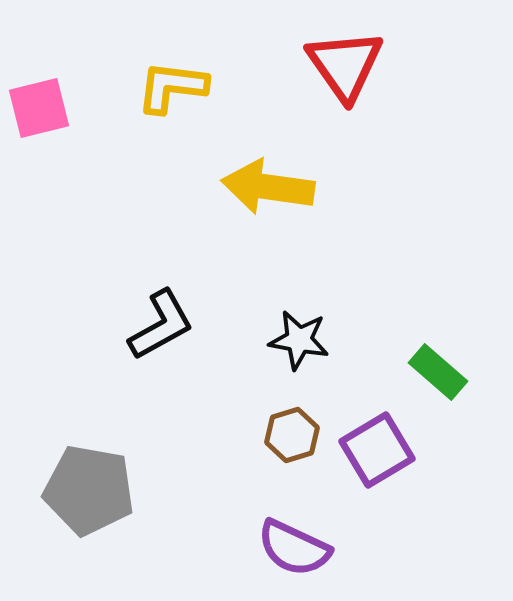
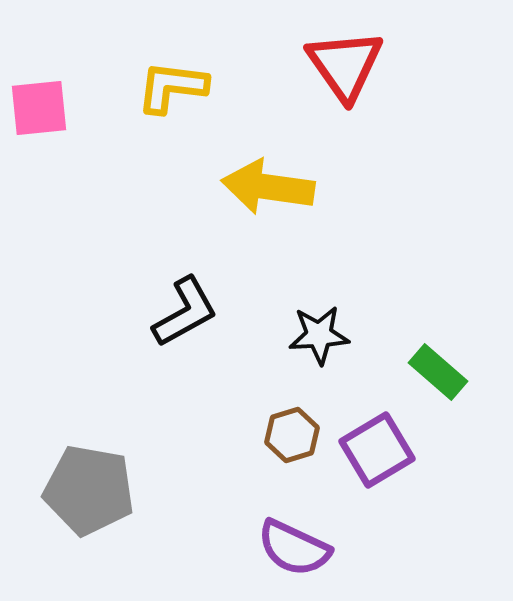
pink square: rotated 8 degrees clockwise
black L-shape: moved 24 px right, 13 px up
black star: moved 20 px right, 5 px up; rotated 14 degrees counterclockwise
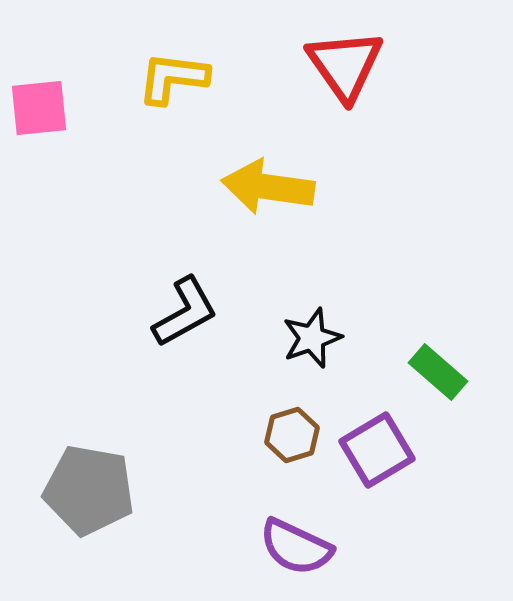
yellow L-shape: moved 1 px right, 9 px up
black star: moved 7 px left, 3 px down; rotated 16 degrees counterclockwise
purple semicircle: moved 2 px right, 1 px up
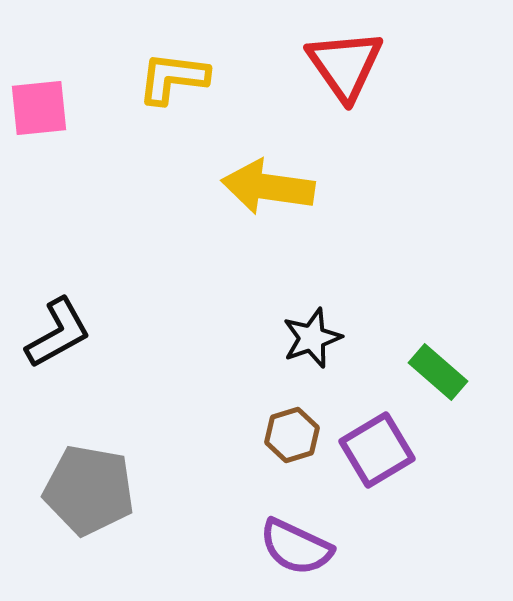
black L-shape: moved 127 px left, 21 px down
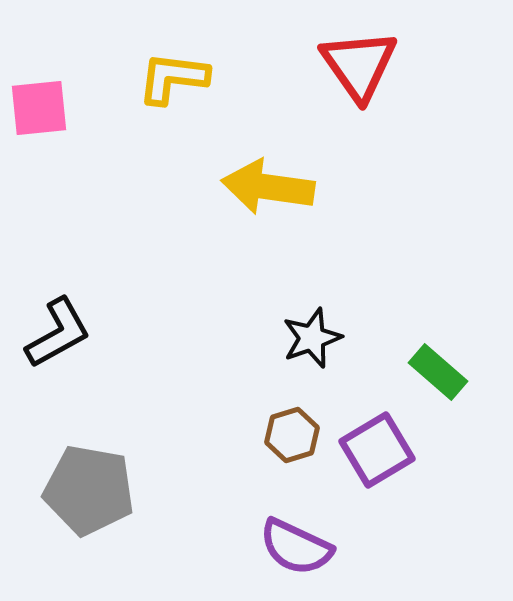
red triangle: moved 14 px right
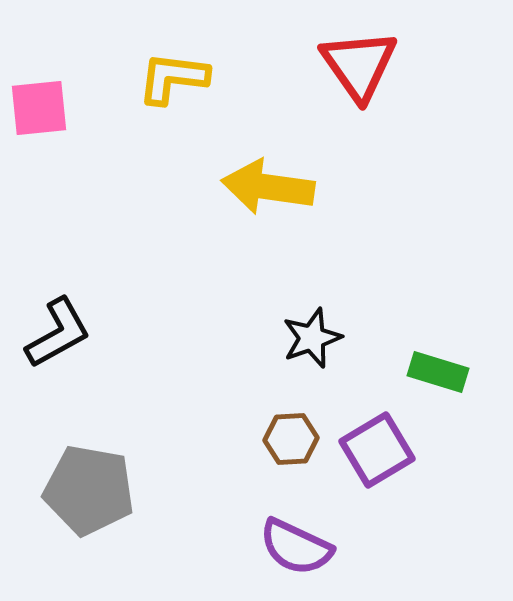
green rectangle: rotated 24 degrees counterclockwise
brown hexagon: moved 1 px left, 4 px down; rotated 14 degrees clockwise
